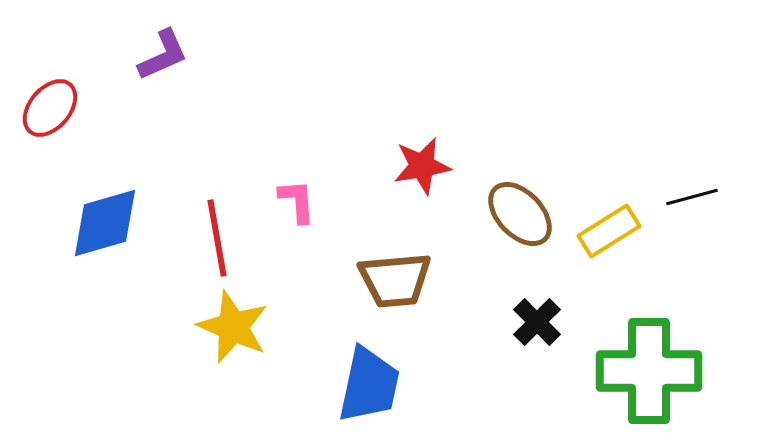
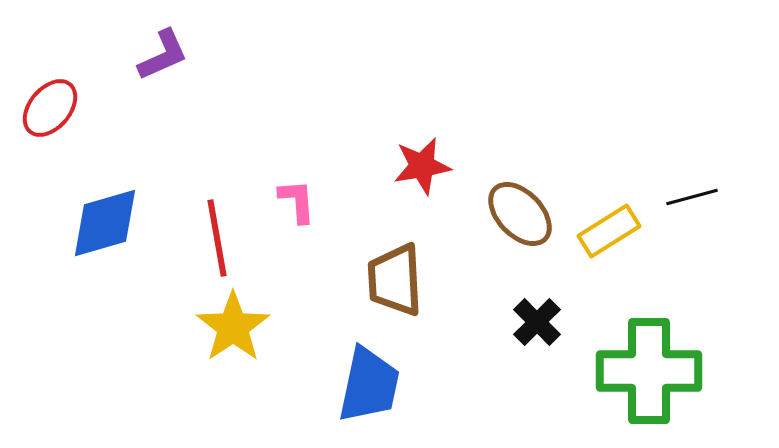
brown trapezoid: rotated 92 degrees clockwise
yellow star: rotated 14 degrees clockwise
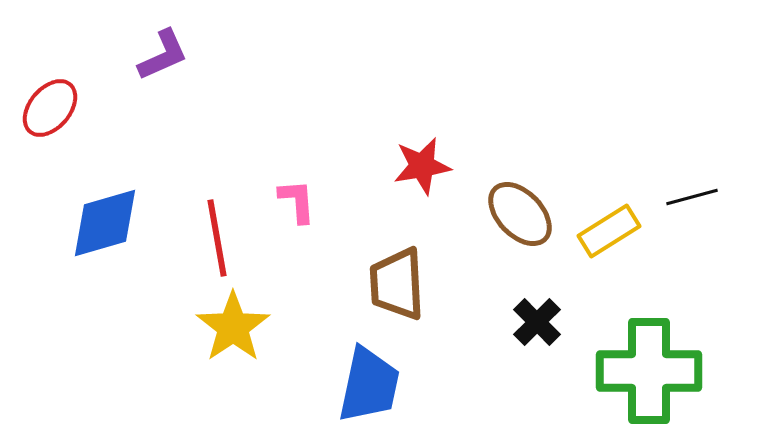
brown trapezoid: moved 2 px right, 4 px down
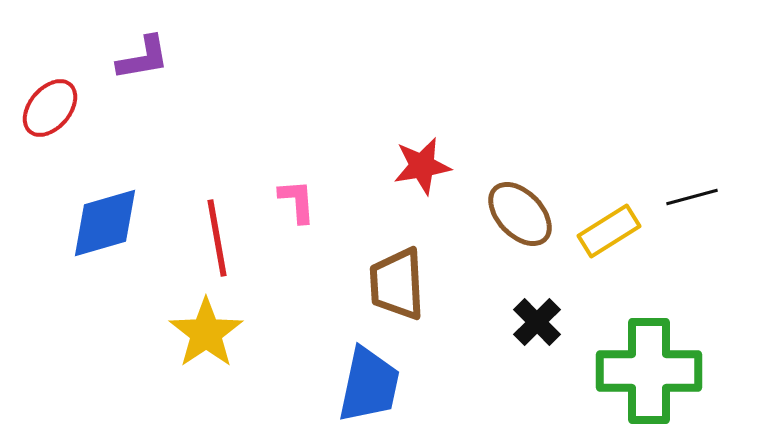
purple L-shape: moved 20 px left, 3 px down; rotated 14 degrees clockwise
yellow star: moved 27 px left, 6 px down
